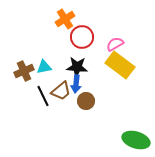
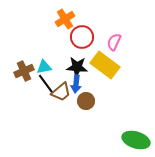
pink semicircle: moved 1 px left, 2 px up; rotated 36 degrees counterclockwise
yellow rectangle: moved 15 px left
brown trapezoid: moved 1 px down
black line: moved 3 px right, 12 px up; rotated 10 degrees counterclockwise
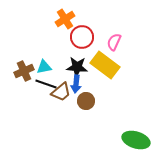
black line: rotated 35 degrees counterclockwise
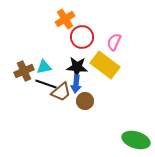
brown circle: moved 1 px left
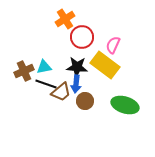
pink semicircle: moved 1 px left, 3 px down
green ellipse: moved 11 px left, 35 px up
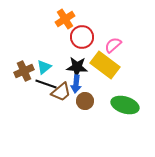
pink semicircle: rotated 24 degrees clockwise
cyan triangle: rotated 28 degrees counterclockwise
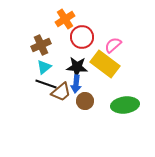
yellow rectangle: moved 1 px up
brown cross: moved 17 px right, 26 px up
green ellipse: rotated 24 degrees counterclockwise
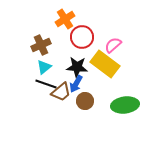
blue arrow: rotated 24 degrees clockwise
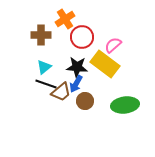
brown cross: moved 10 px up; rotated 24 degrees clockwise
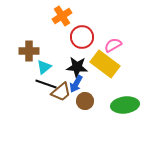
orange cross: moved 3 px left, 3 px up
brown cross: moved 12 px left, 16 px down
pink semicircle: rotated 12 degrees clockwise
